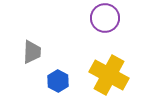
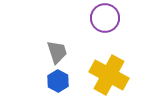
gray trapezoid: moved 25 px right; rotated 20 degrees counterclockwise
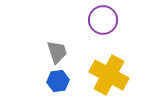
purple circle: moved 2 px left, 2 px down
blue hexagon: rotated 25 degrees clockwise
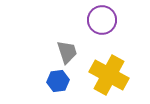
purple circle: moved 1 px left
gray trapezoid: moved 10 px right
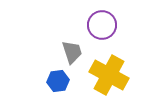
purple circle: moved 5 px down
gray trapezoid: moved 5 px right
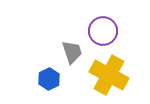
purple circle: moved 1 px right, 6 px down
blue hexagon: moved 9 px left, 2 px up; rotated 20 degrees counterclockwise
